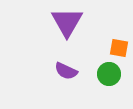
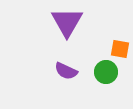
orange square: moved 1 px right, 1 px down
green circle: moved 3 px left, 2 px up
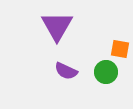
purple triangle: moved 10 px left, 4 px down
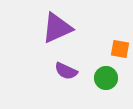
purple triangle: moved 2 px down; rotated 36 degrees clockwise
green circle: moved 6 px down
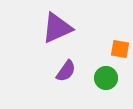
purple semicircle: rotated 80 degrees counterclockwise
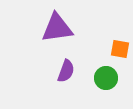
purple triangle: rotated 16 degrees clockwise
purple semicircle: rotated 15 degrees counterclockwise
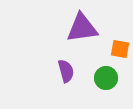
purple triangle: moved 25 px right
purple semicircle: rotated 35 degrees counterclockwise
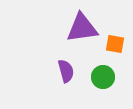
orange square: moved 5 px left, 5 px up
green circle: moved 3 px left, 1 px up
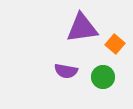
orange square: rotated 30 degrees clockwise
purple semicircle: rotated 115 degrees clockwise
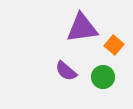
orange square: moved 1 px left, 1 px down
purple semicircle: rotated 30 degrees clockwise
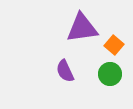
purple semicircle: moved 1 px left; rotated 25 degrees clockwise
green circle: moved 7 px right, 3 px up
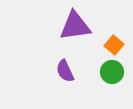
purple triangle: moved 7 px left, 2 px up
green circle: moved 2 px right, 2 px up
